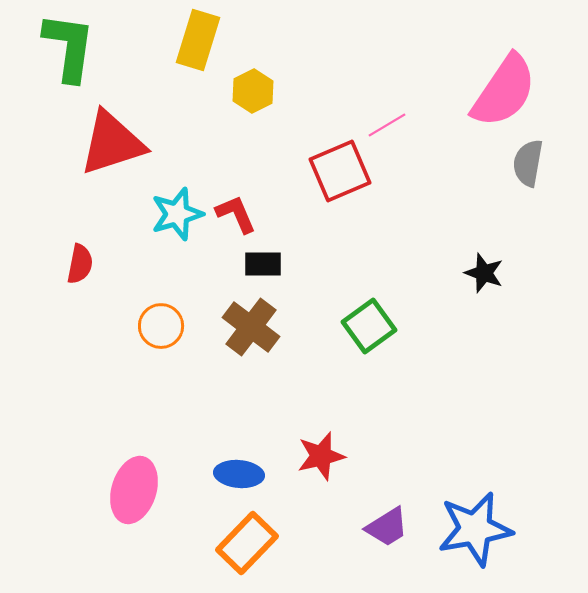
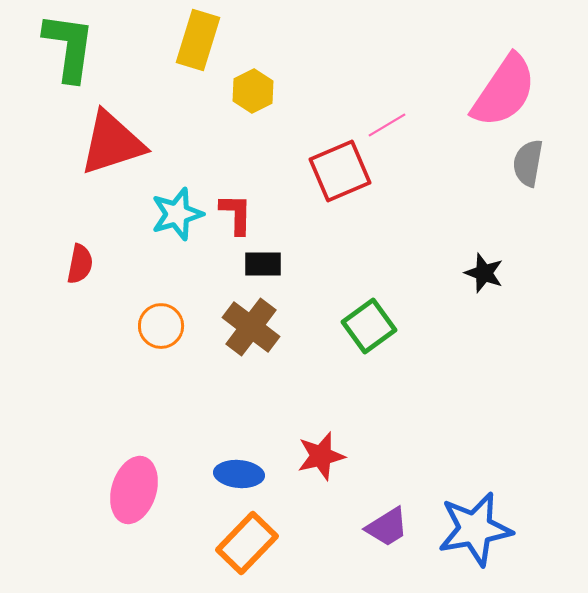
red L-shape: rotated 24 degrees clockwise
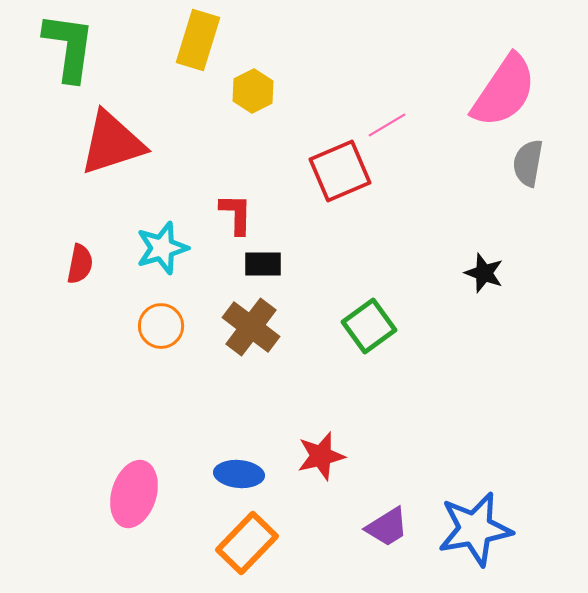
cyan star: moved 15 px left, 34 px down
pink ellipse: moved 4 px down
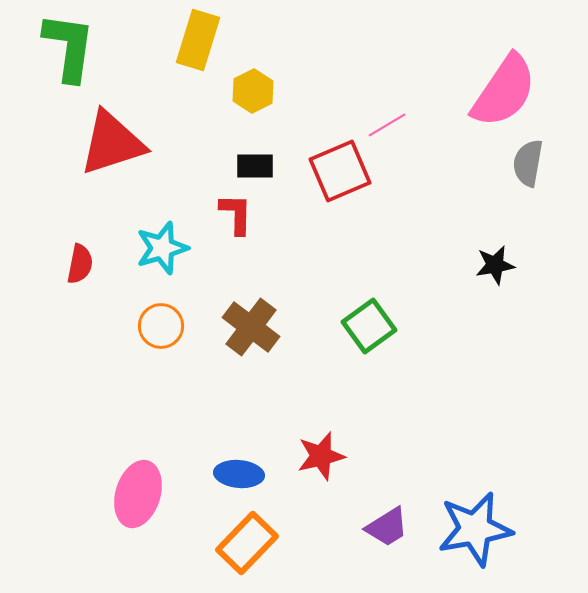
black rectangle: moved 8 px left, 98 px up
black star: moved 11 px right, 8 px up; rotated 30 degrees counterclockwise
pink ellipse: moved 4 px right
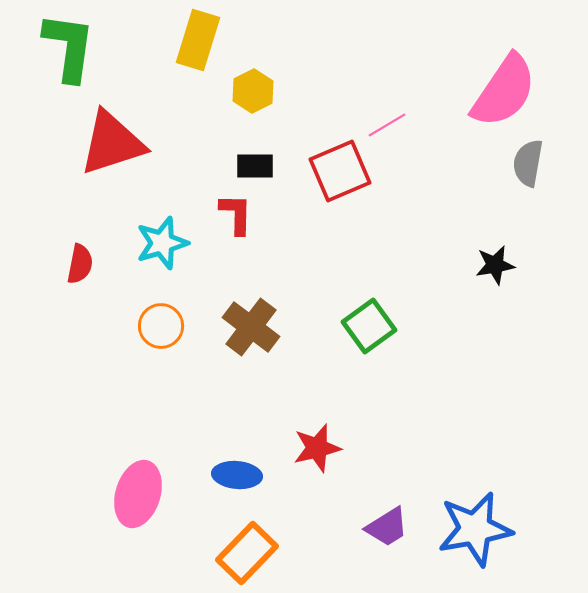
cyan star: moved 5 px up
red star: moved 4 px left, 8 px up
blue ellipse: moved 2 px left, 1 px down
orange rectangle: moved 10 px down
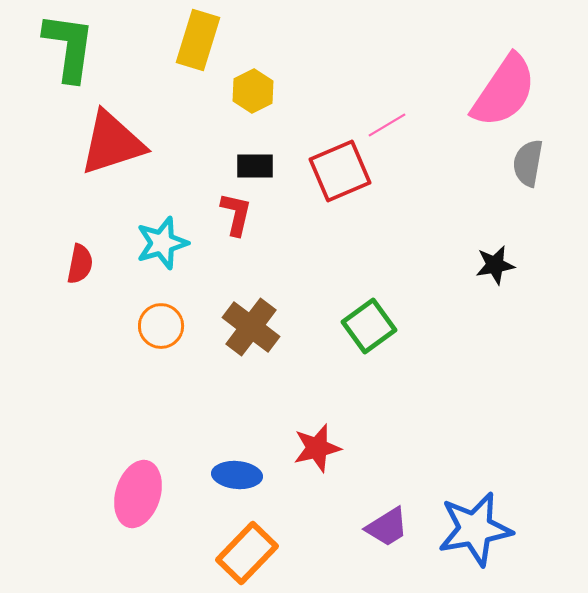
red L-shape: rotated 12 degrees clockwise
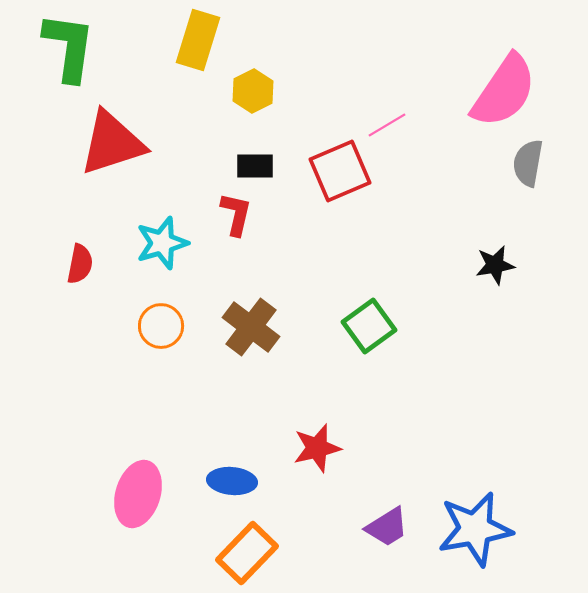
blue ellipse: moved 5 px left, 6 px down
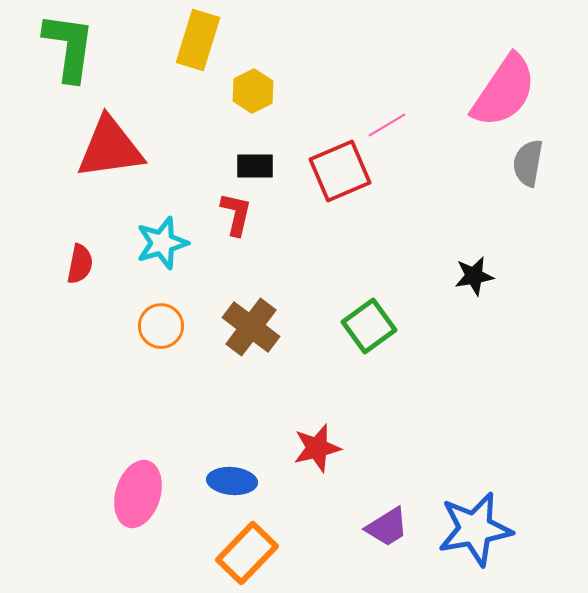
red triangle: moved 2 px left, 5 px down; rotated 10 degrees clockwise
black star: moved 21 px left, 11 px down
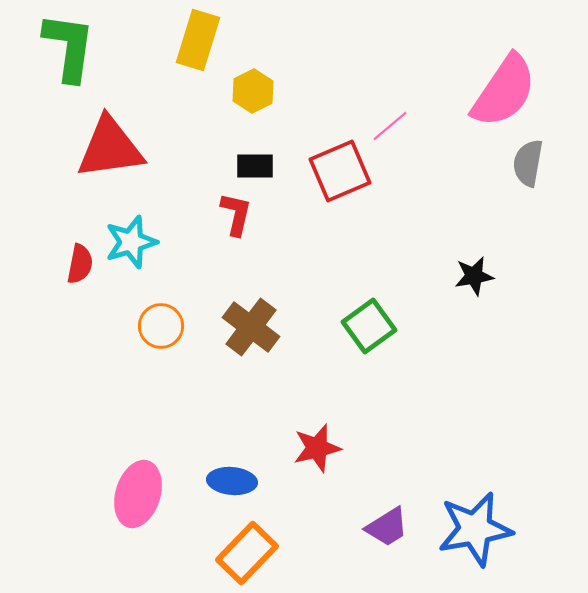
pink line: moved 3 px right, 1 px down; rotated 9 degrees counterclockwise
cyan star: moved 31 px left, 1 px up
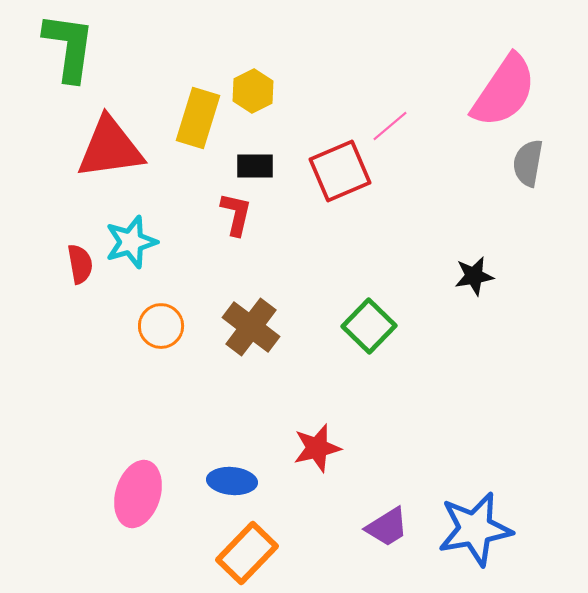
yellow rectangle: moved 78 px down
red semicircle: rotated 21 degrees counterclockwise
green square: rotated 10 degrees counterclockwise
